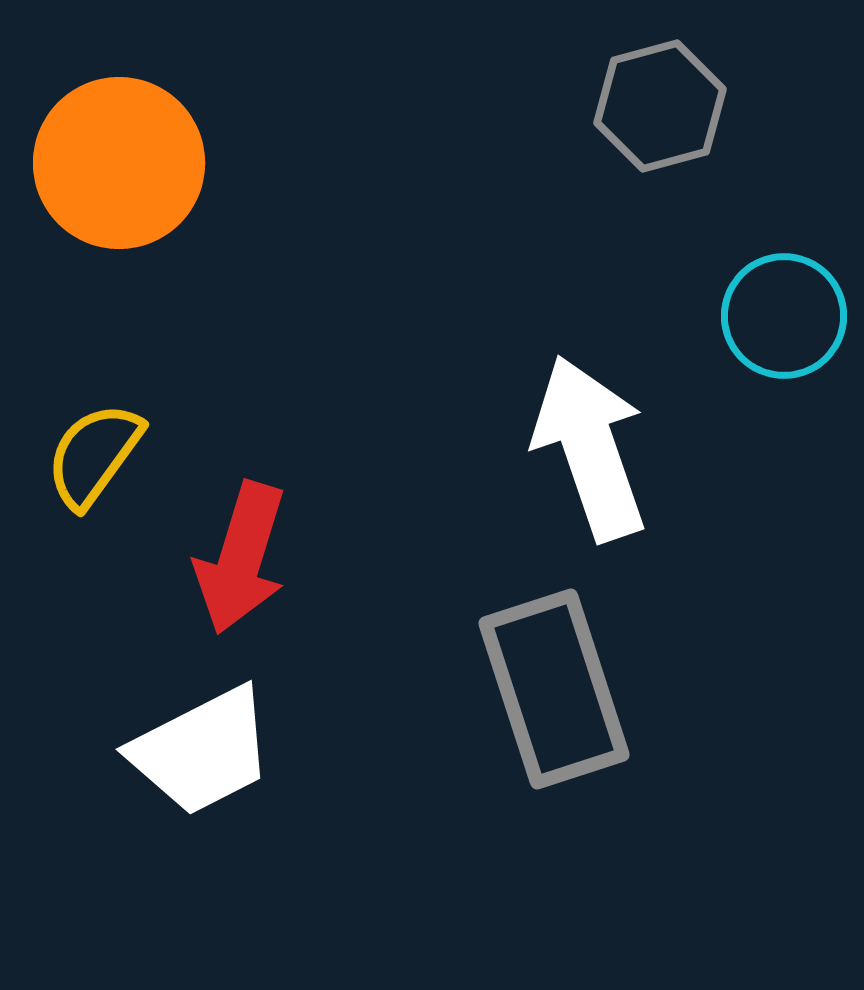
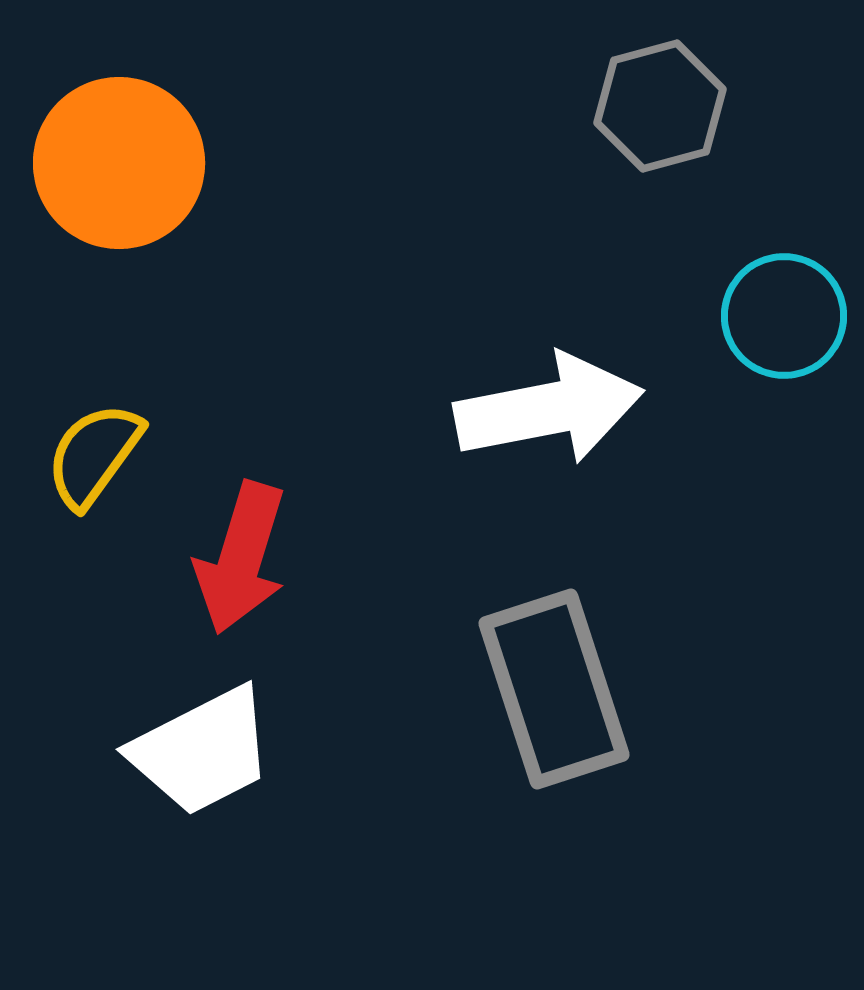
white arrow: moved 41 px left, 39 px up; rotated 98 degrees clockwise
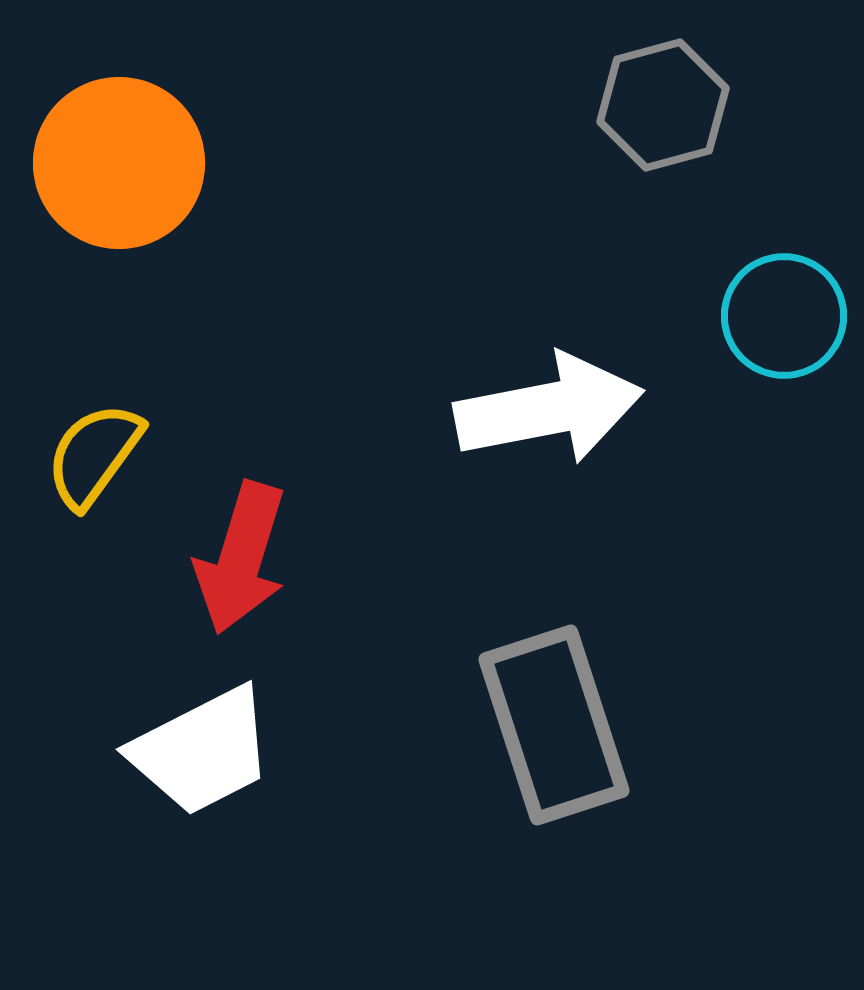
gray hexagon: moved 3 px right, 1 px up
gray rectangle: moved 36 px down
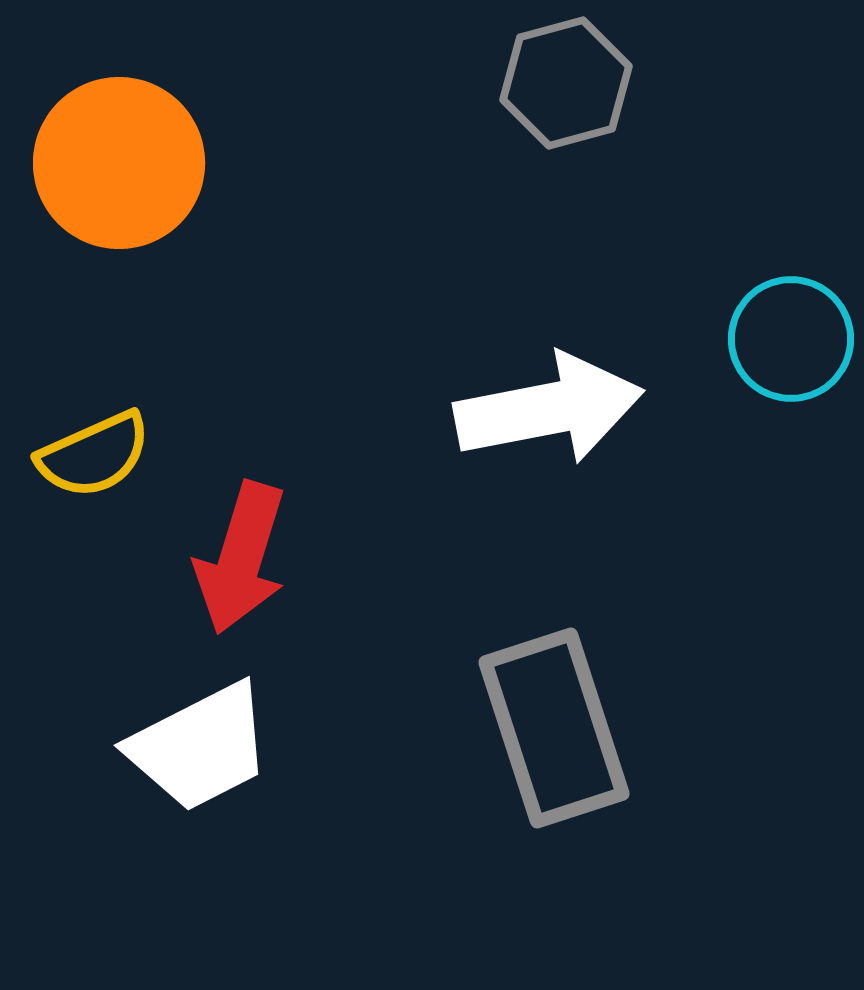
gray hexagon: moved 97 px left, 22 px up
cyan circle: moved 7 px right, 23 px down
yellow semicircle: rotated 150 degrees counterclockwise
gray rectangle: moved 3 px down
white trapezoid: moved 2 px left, 4 px up
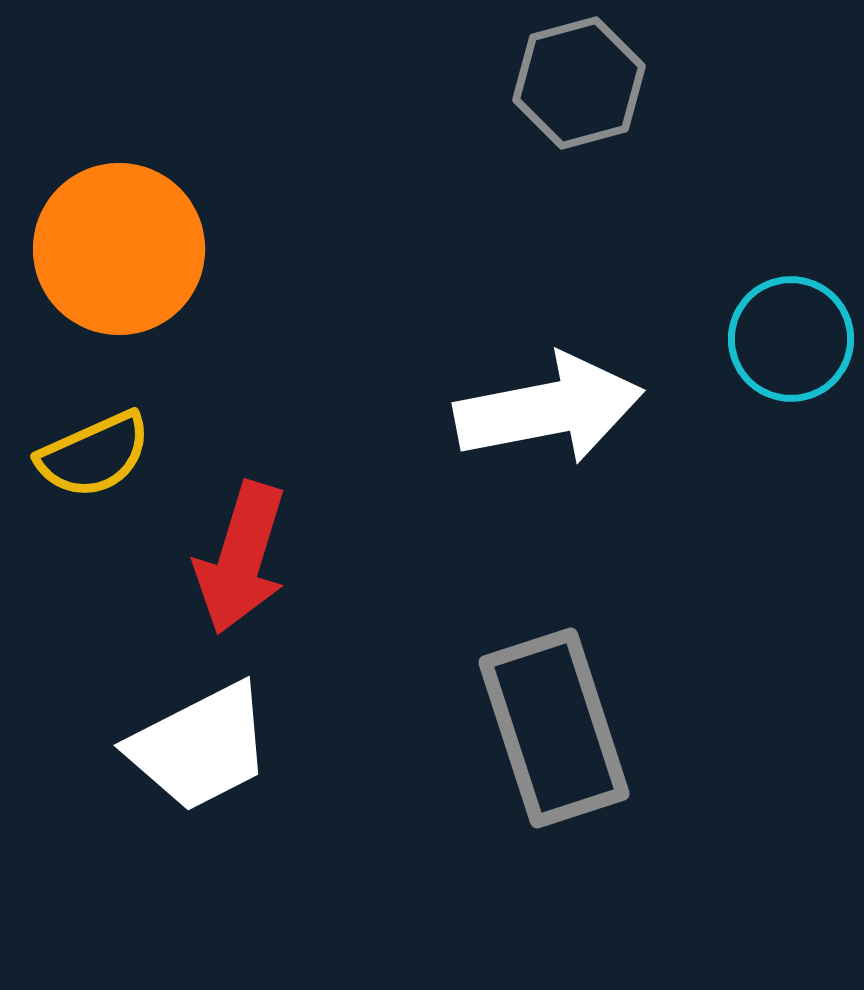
gray hexagon: moved 13 px right
orange circle: moved 86 px down
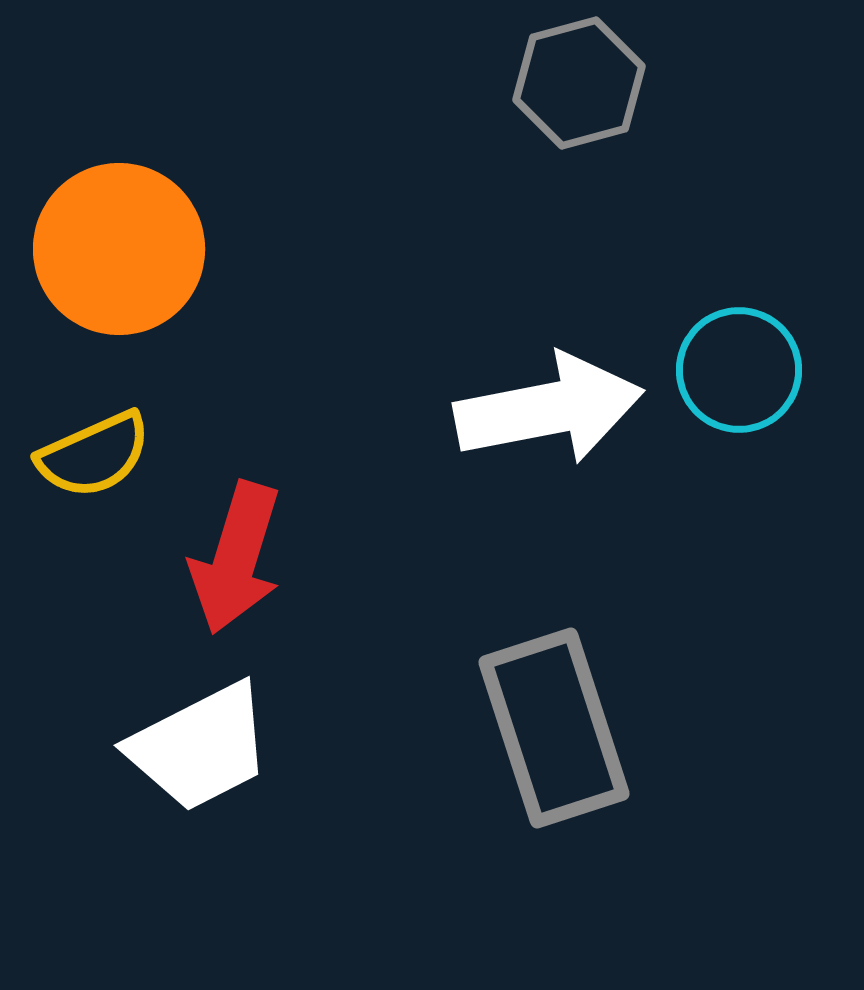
cyan circle: moved 52 px left, 31 px down
red arrow: moved 5 px left
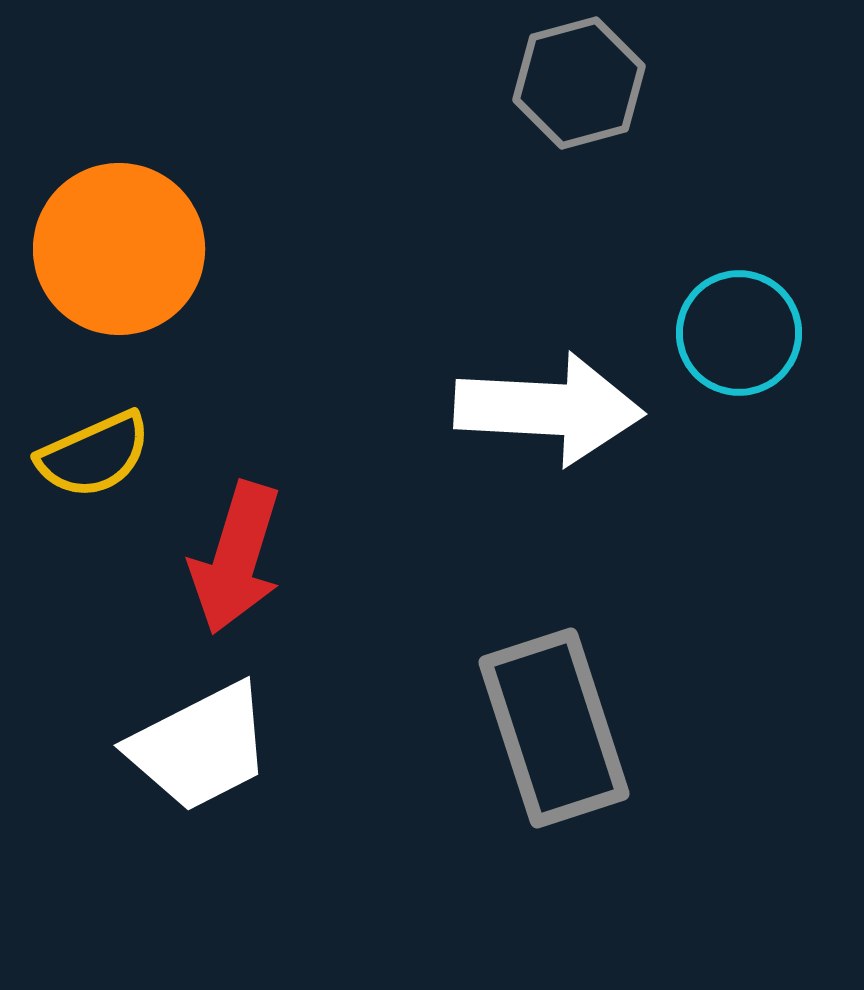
cyan circle: moved 37 px up
white arrow: rotated 14 degrees clockwise
